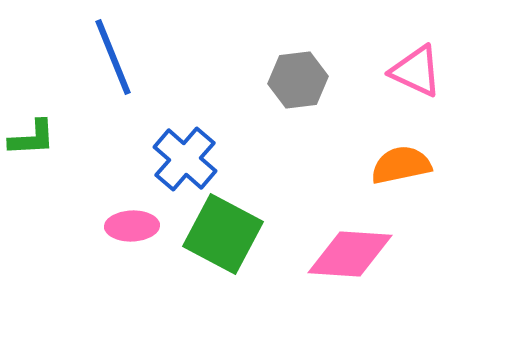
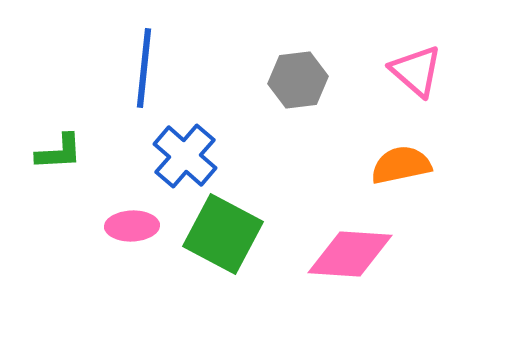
blue line: moved 31 px right, 11 px down; rotated 28 degrees clockwise
pink triangle: rotated 16 degrees clockwise
green L-shape: moved 27 px right, 14 px down
blue cross: moved 3 px up
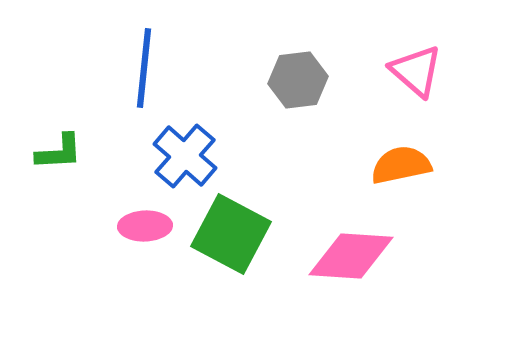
pink ellipse: moved 13 px right
green square: moved 8 px right
pink diamond: moved 1 px right, 2 px down
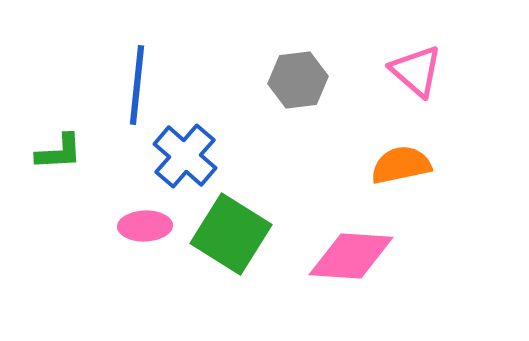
blue line: moved 7 px left, 17 px down
green square: rotated 4 degrees clockwise
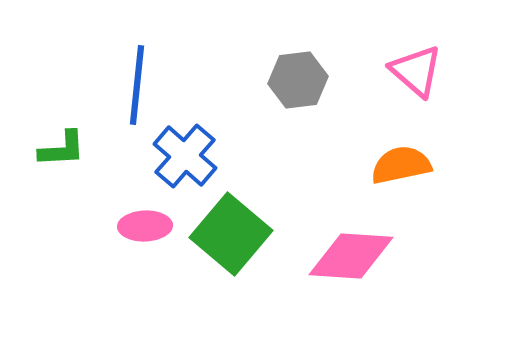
green L-shape: moved 3 px right, 3 px up
green square: rotated 8 degrees clockwise
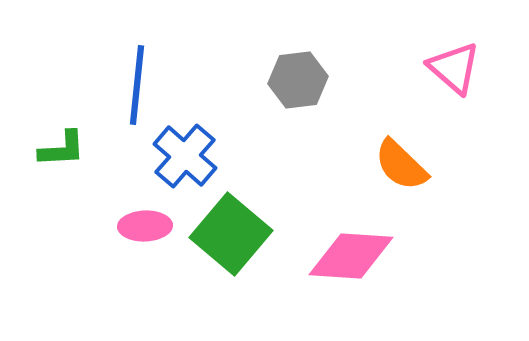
pink triangle: moved 38 px right, 3 px up
orange semicircle: rotated 124 degrees counterclockwise
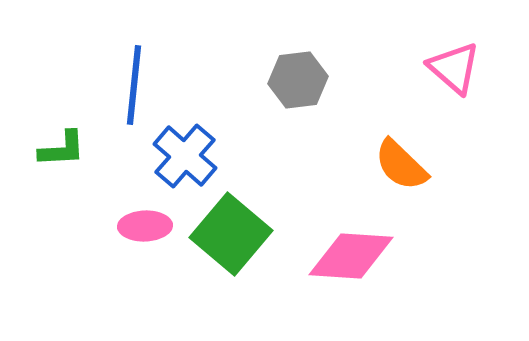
blue line: moved 3 px left
